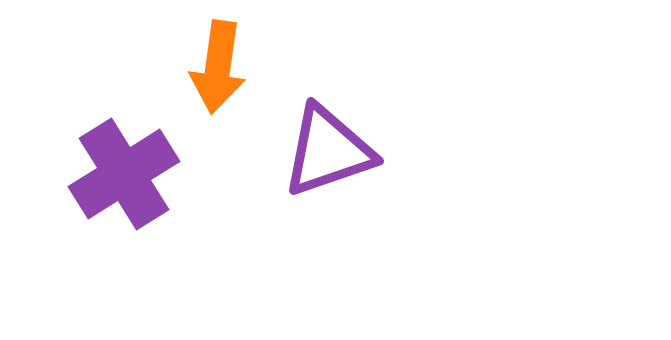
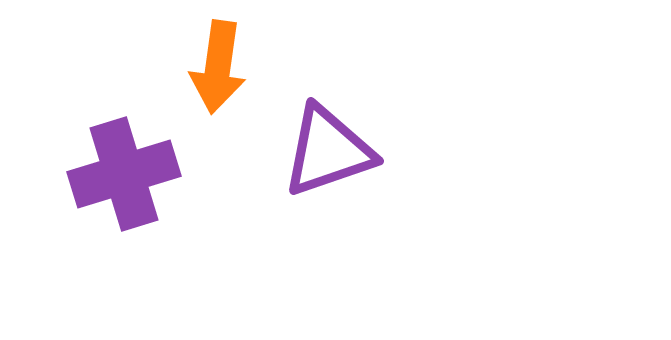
purple cross: rotated 15 degrees clockwise
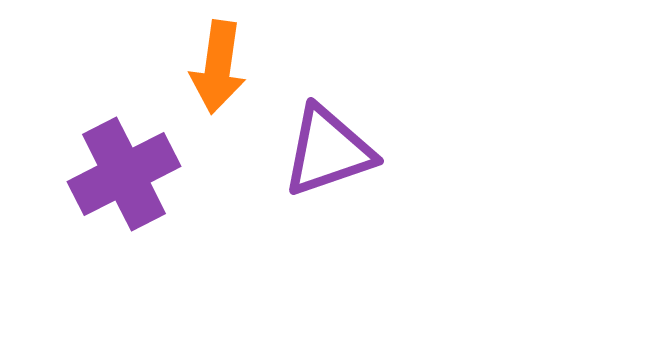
purple cross: rotated 10 degrees counterclockwise
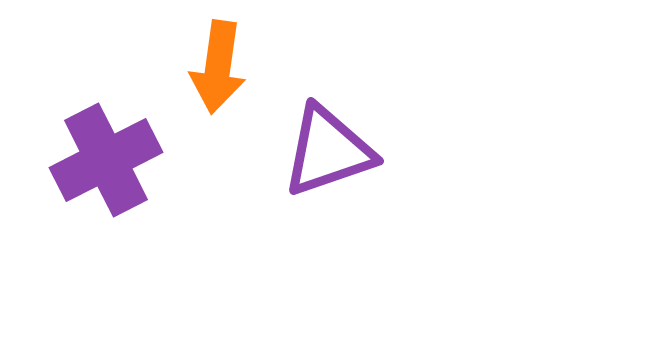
purple cross: moved 18 px left, 14 px up
